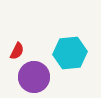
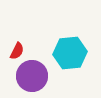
purple circle: moved 2 px left, 1 px up
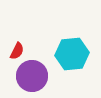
cyan hexagon: moved 2 px right, 1 px down
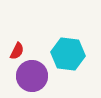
cyan hexagon: moved 4 px left; rotated 12 degrees clockwise
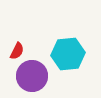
cyan hexagon: rotated 12 degrees counterclockwise
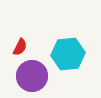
red semicircle: moved 3 px right, 4 px up
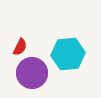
purple circle: moved 3 px up
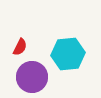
purple circle: moved 4 px down
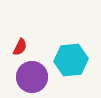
cyan hexagon: moved 3 px right, 6 px down
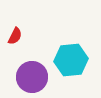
red semicircle: moved 5 px left, 11 px up
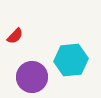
red semicircle: rotated 18 degrees clockwise
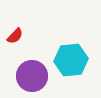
purple circle: moved 1 px up
